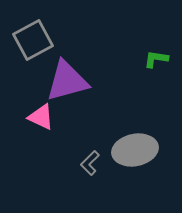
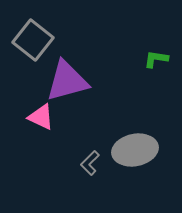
gray square: rotated 24 degrees counterclockwise
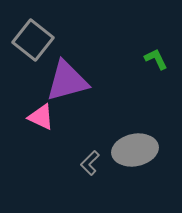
green L-shape: rotated 55 degrees clockwise
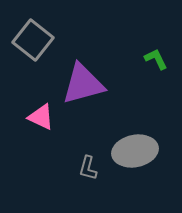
purple triangle: moved 16 px right, 3 px down
gray ellipse: moved 1 px down
gray L-shape: moved 2 px left, 5 px down; rotated 30 degrees counterclockwise
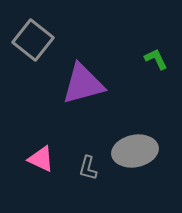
pink triangle: moved 42 px down
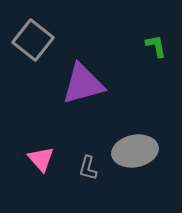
green L-shape: moved 13 px up; rotated 15 degrees clockwise
pink triangle: rotated 24 degrees clockwise
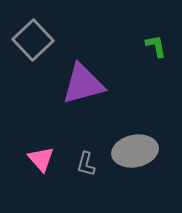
gray square: rotated 9 degrees clockwise
gray L-shape: moved 2 px left, 4 px up
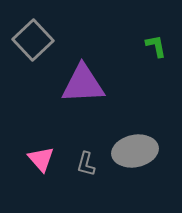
purple triangle: rotated 12 degrees clockwise
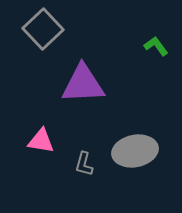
gray square: moved 10 px right, 11 px up
green L-shape: rotated 25 degrees counterclockwise
pink triangle: moved 18 px up; rotated 40 degrees counterclockwise
gray L-shape: moved 2 px left
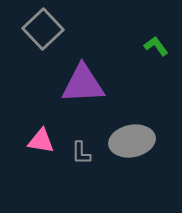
gray ellipse: moved 3 px left, 10 px up
gray L-shape: moved 3 px left, 11 px up; rotated 15 degrees counterclockwise
